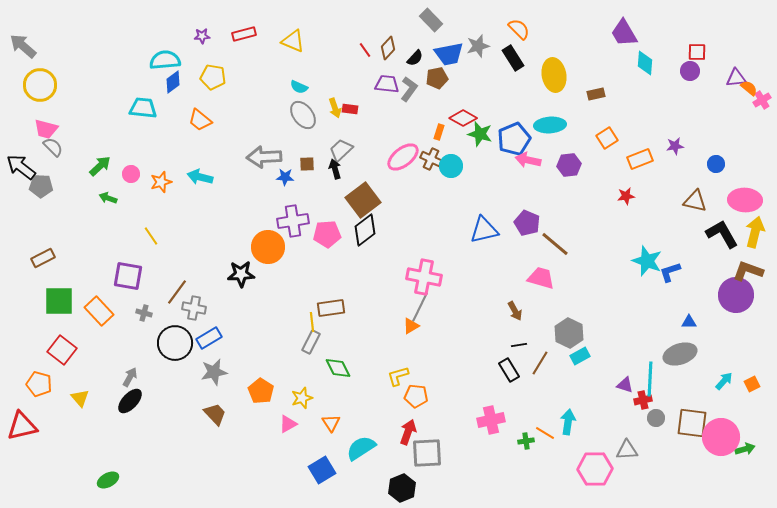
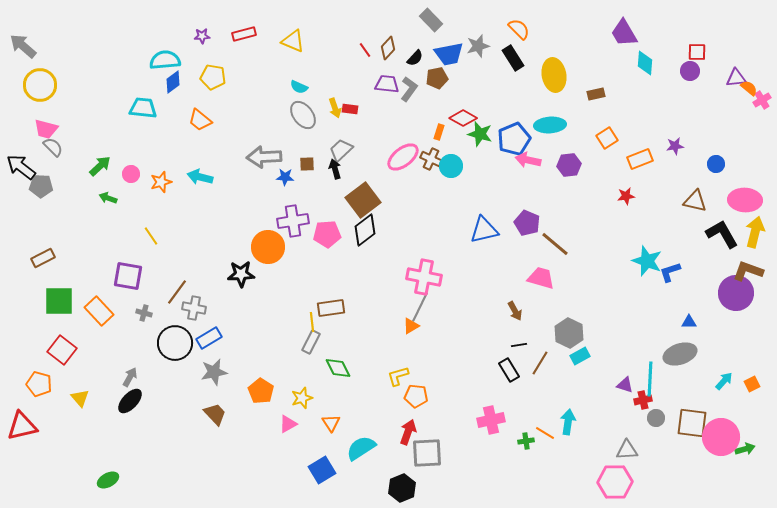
purple circle at (736, 295): moved 2 px up
pink hexagon at (595, 469): moved 20 px right, 13 px down
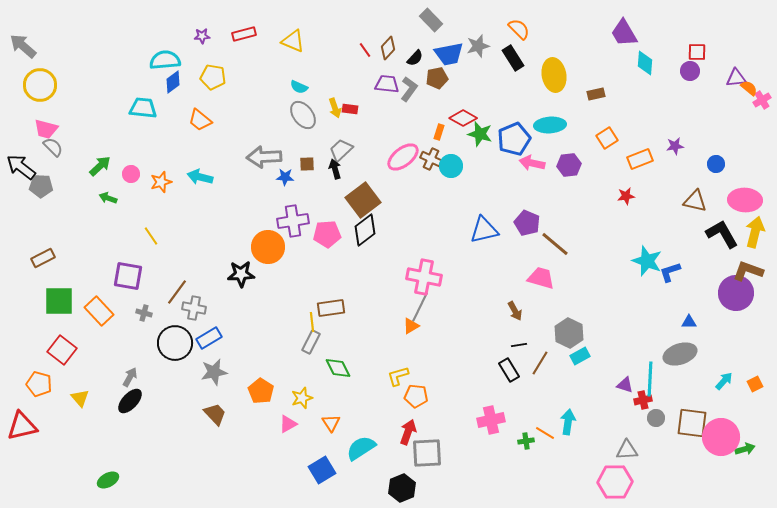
pink arrow at (528, 160): moved 4 px right, 3 px down
orange square at (752, 384): moved 3 px right
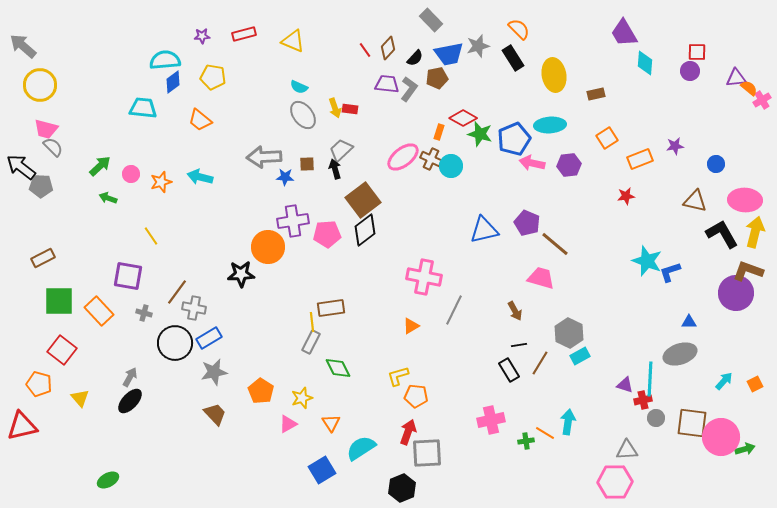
gray line at (420, 307): moved 34 px right, 3 px down
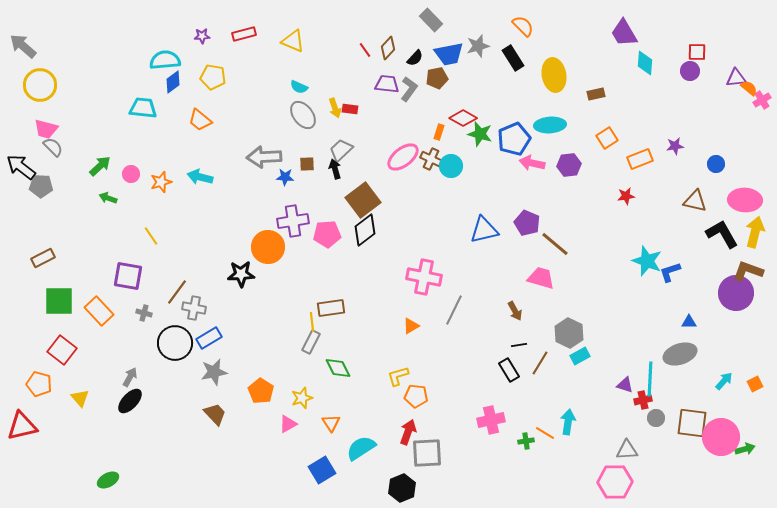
orange semicircle at (519, 29): moved 4 px right, 3 px up
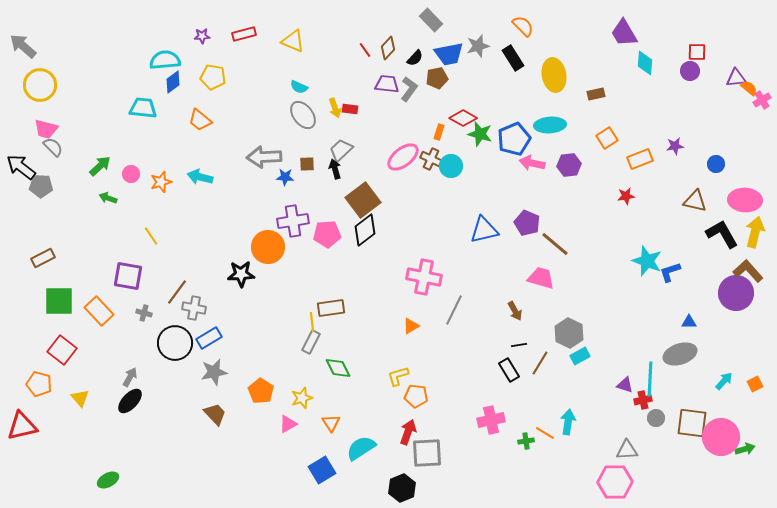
brown L-shape at (748, 271): rotated 28 degrees clockwise
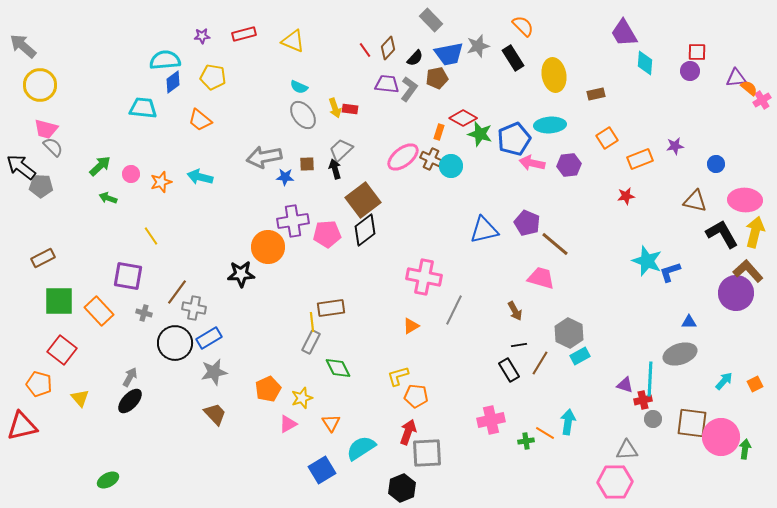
gray arrow at (264, 157): rotated 8 degrees counterclockwise
orange pentagon at (261, 391): moved 7 px right, 2 px up; rotated 15 degrees clockwise
gray circle at (656, 418): moved 3 px left, 1 px down
green arrow at (745, 449): rotated 66 degrees counterclockwise
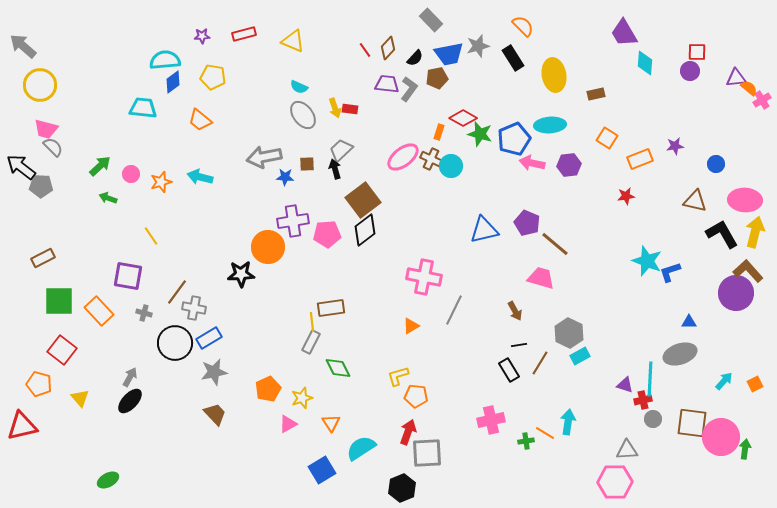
orange square at (607, 138): rotated 25 degrees counterclockwise
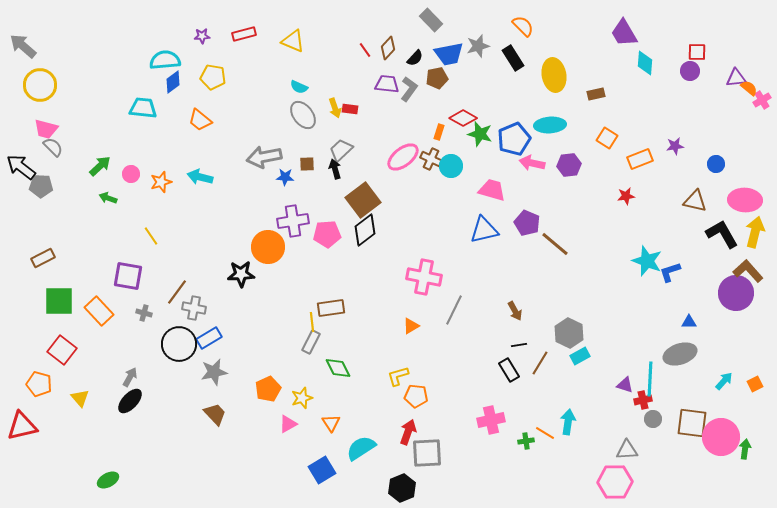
pink trapezoid at (541, 278): moved 49 px left, 88 px up
black circle at (175, 343): moved 4 px right, 1 px down
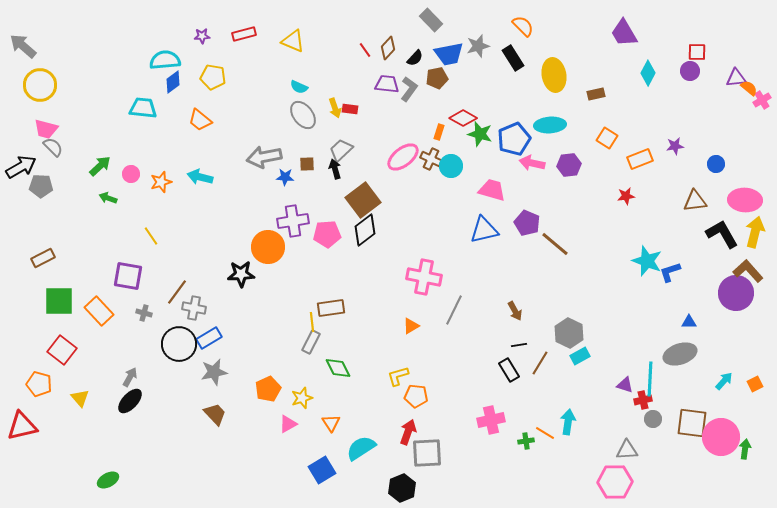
cyan diamond at (645, 63): moved 3 px right, 10 px down; rotated 25 degrees clockwise
black arrow at (21, 167): rotated 112 degrees clockwise
brown triangle at (695, 201): rotated 20 degrees counterclockwise
